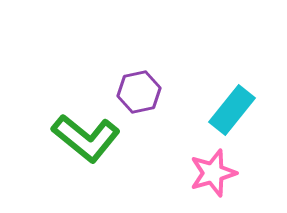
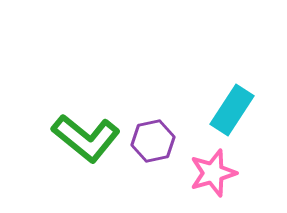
purple hexagon: moved 14 px right, 49 px down
cyan rectangle: rotated 6 degrees counterclockwise
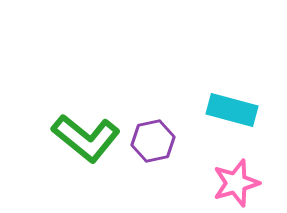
cyan rectangle: rotated 72 degrees clockwise
pink star: moved 23 px right, 10 px down
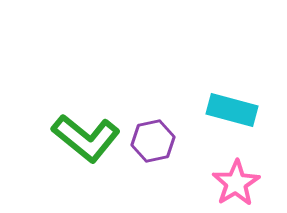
pink star: rotated 15 degrees counterclockwise
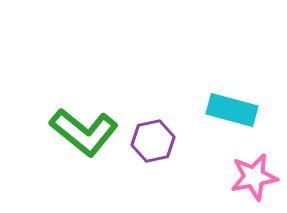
green L-shape: moved 2 px left, 6 px up
pink star: moved 18 px right, 6 px up; rotated 21 degrees clockwise
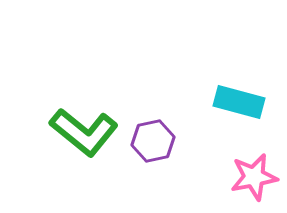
cyan rectangle: moved 7 px right, 8 px up
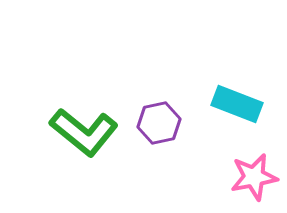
cyan rectangle: moved 2 px left, 2 px down; rotated 6 degrees clockwise
purple hexagon: moved 6 px right, 18 px up
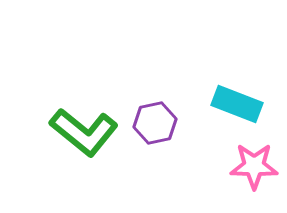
purple hexagon: moved 4 px left
pink star: moved 11 px up; rotated 12 degrees clockwise
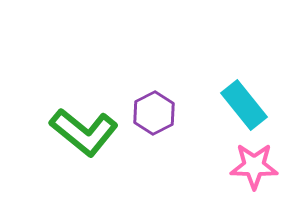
cyan rectangle: moved 7 px right, 1 px down; rotated 30 degrees clockwise
purple hexagon: moved 1 px left, 10 px up; rotated 15 degrees counterclockwise
